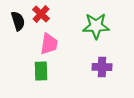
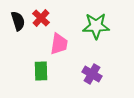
red cross: moved 4 px down
pink trapezoid: moved 10 px right
purple cross: moved 10 px left, 7 px down; rotated 30 degrees clockwise
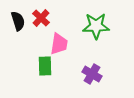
green rectangle: moved 4 px right, 5 px up
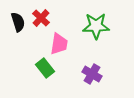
black semicircle: moved 1 px down
green rectangle: moved 2 px down; rotated 36 degrees counterclockwise
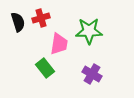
red cross: rotated 30 degrees clockwise
green star: moved 7 px left, 5 px down
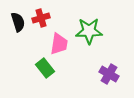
purple cross: moved 17 px right
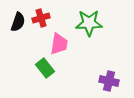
black semicircle: rotated 36 degrees clockwise
green star: moved 8 px up
purple cross: moved 7 px down; rotated 18 degrees counterclockwise
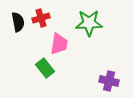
black semicircle: rotated 30 degrees counterclockwise
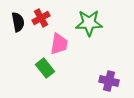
red cross: rotated 12 degrees counterclockwise
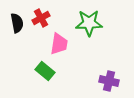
black semicircle: moved 1 px left, 1 px down
green rectangle: moved 3 px down; rotated 12 degrees counterclockwise
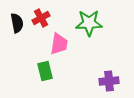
green rectangle: rotated 36 degrees clockwise
purple cross: rotated 18 degrees counterclockwise
